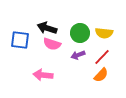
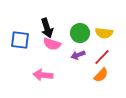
black arrow: rotated 126 degrees counterclockwise
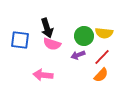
green circle: moved 4 px right, 3 px down
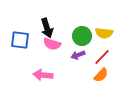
green circle: moved 2 px left
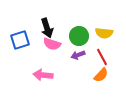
green circle: moved 3 px left
blue square: rotated 24 degrees counterclockwise
red line: rotated 72 degrees counterclockwise
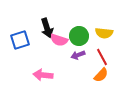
pink semicircle: moved 7 px right, 4 px up
